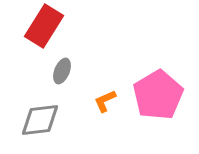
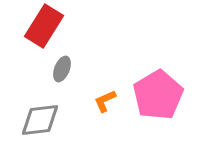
gray ellipse: moved 2 px up
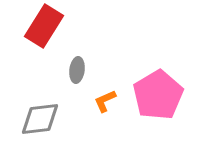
gray ellipse: moved 15 px right, 1 px down; rotated 15 degrees counterclockwise
gray diamond: moved 1 px up
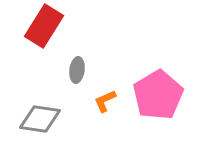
gray diamond: rotated 15 degrees clockwise
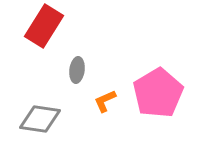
pink pentagon: moved 2 px up
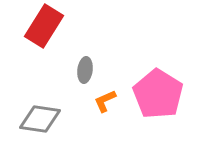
gray ellipse: moved 8 px right
pink pentagon: moved 1 px down; rotated 9 degrees counterclockwise
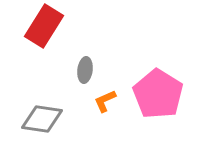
gray diamond: moved 2 px right
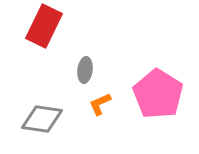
red rectangle: rotated 6 degrees counterclockwise
orange L-shape: moved 5 px left, 3 px down
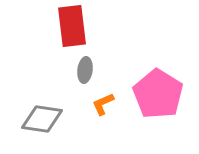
red rectangle: moved 28 px right; rotated 33 degrees counterclockwise
orange L-shape: moved 3 px right
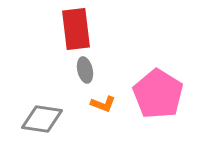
red rectangle: moved 4 px right, 3 px down
gray ellipse: rotated 20 degrees counterclockwise
orange L-shape: rotated 135 degrees counterclockwise
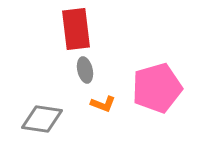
pink pentagon: moved 1 px left, 6 px up; rotated 24 degrees clockwise
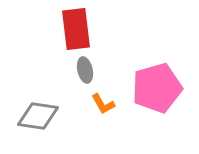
orange L-shape: rotated 40 degrees clockwise
gray diamond: moved 4 px left, 3 px up
